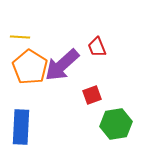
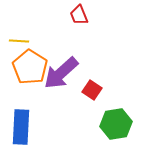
yellow line: moved 1 px left, 4 px down
red trapezoid: moved 18 px left, 32 px up
purple arrow: moved 1 px left, 8 px down
red square: moved 5 px up; rotated 36 degrees counterclockwise
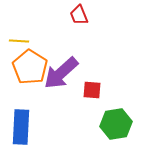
red square: rotated 30 degrees counterclockwise
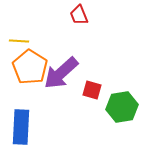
red square: rotated 12 degrees clockwise
green hexagon: moved 6 px right, 17 px up
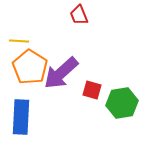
green hexagon: moved 4 px up
blue rectangle: moved 10 px up
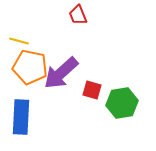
red trapezoid: moved 1 px left
yellow line: rotated 12 degrees clockwise
orange pentagon: rotated 20 degrees counterclockwise
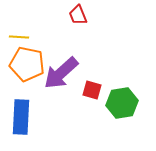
yellow line: moved 4 px up; rotated 12 degrees counterclockwise
orange pentagon: moved 3 px left, 3 px up
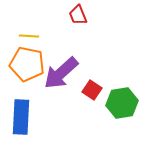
yellow line: moved 10 px right, 1 px up
red square: rotated 18 degrees clockwise
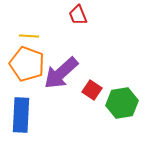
orange pentagon: rotated 8 degrees clockwise
blue rectangle: moved 2 px up
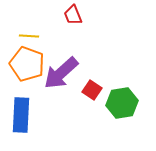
red trapezoid: moved 5 px left
